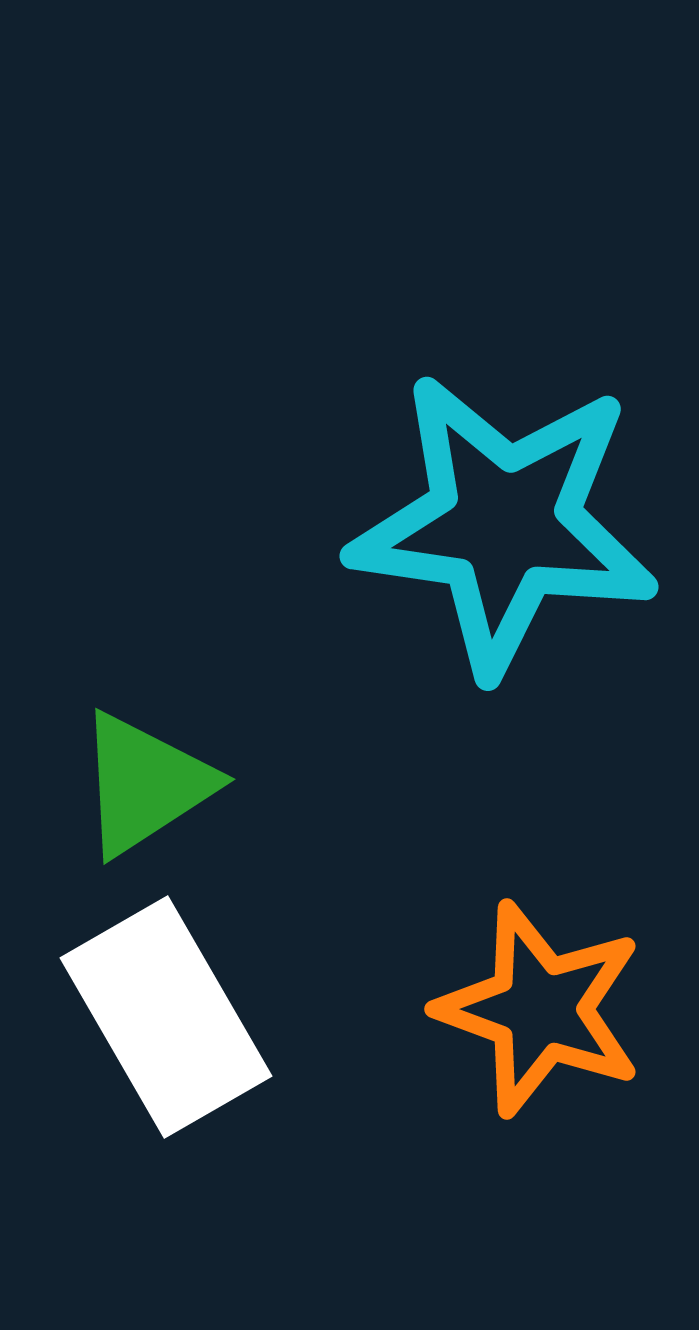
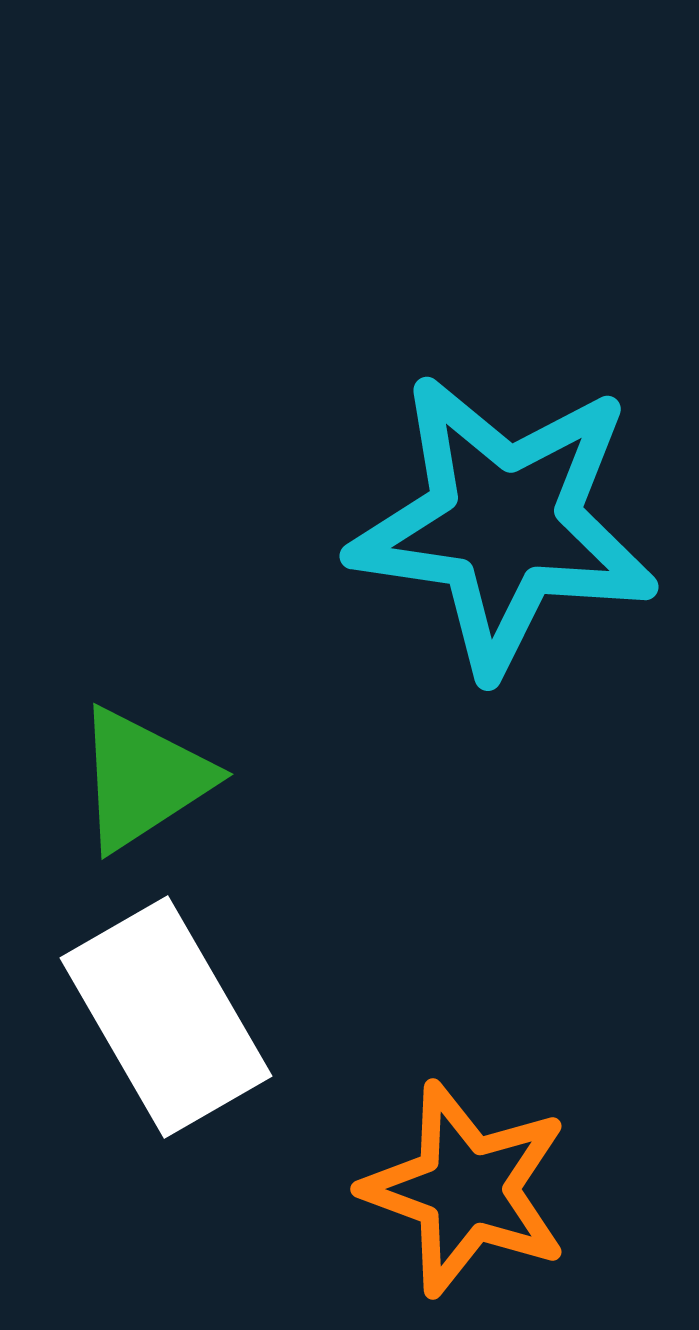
green triangle: moved 2 px left, 5 px up
orange star: moved 74 px left, 180 px down
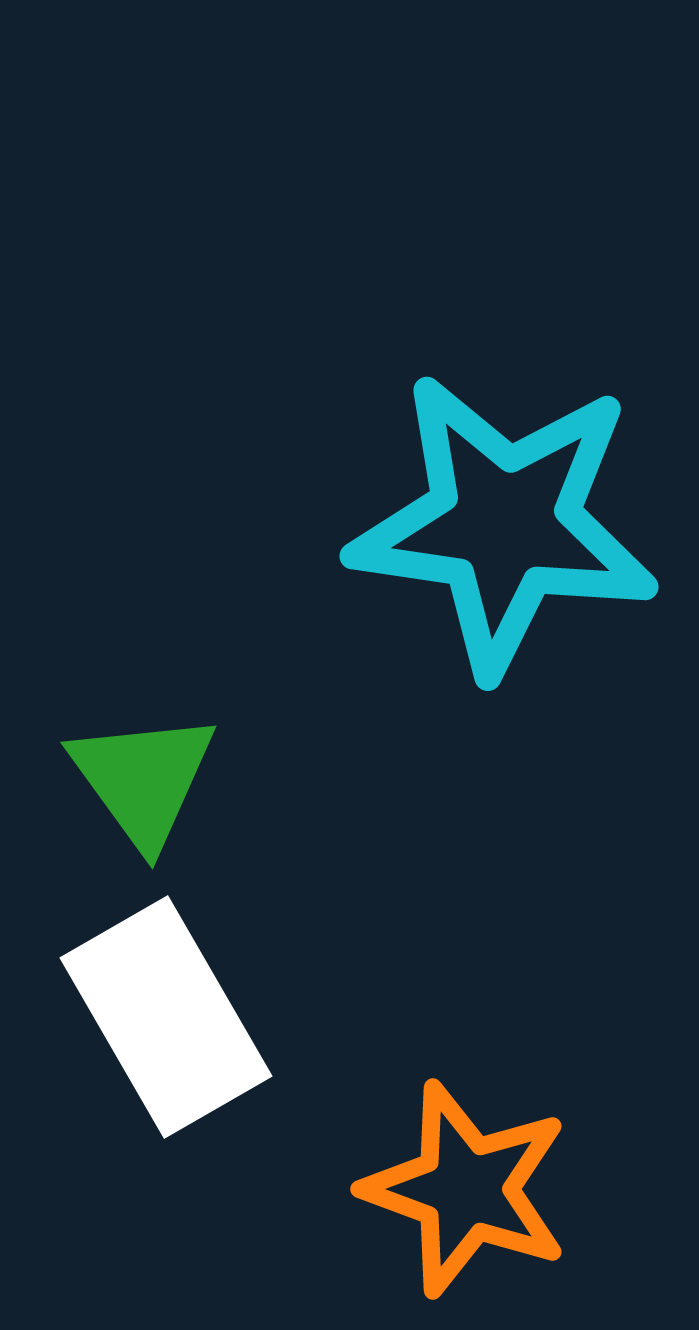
green triangle: rotated 33 degrees counterclockwise
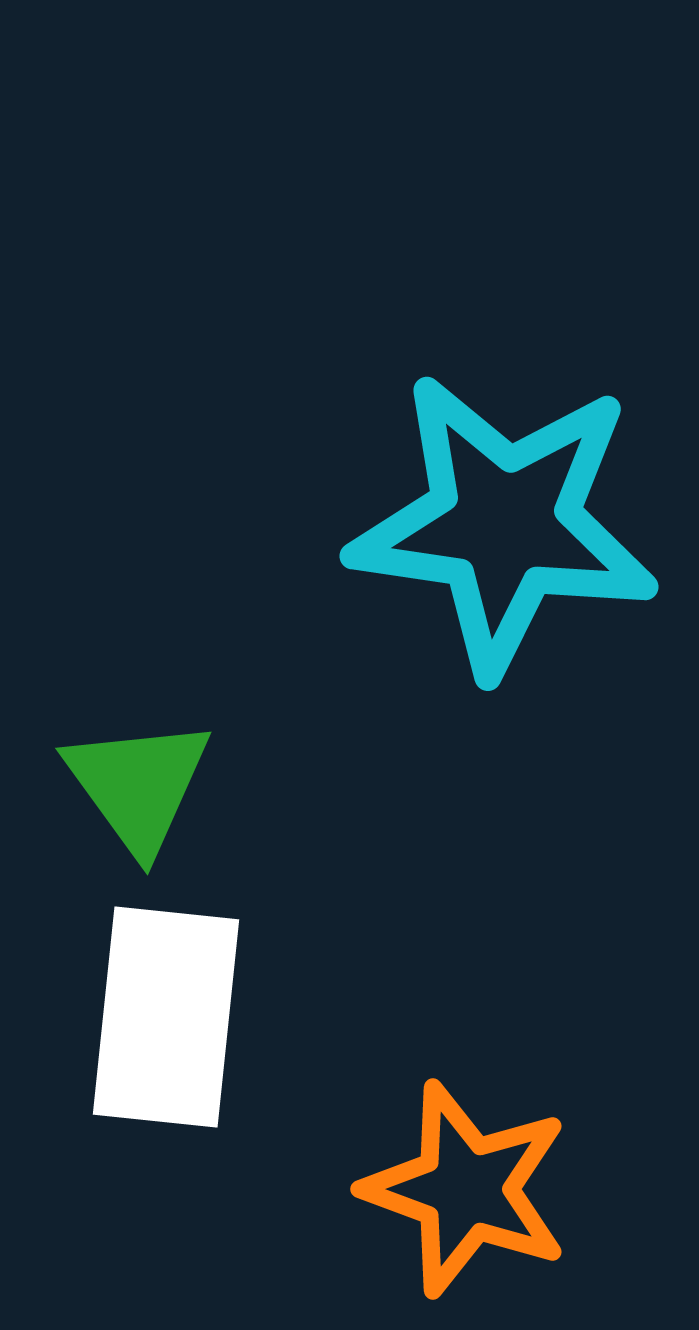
green triangle: moved 5 px left, 6 px down
white rectangle: rotated 36 degrees clockwise
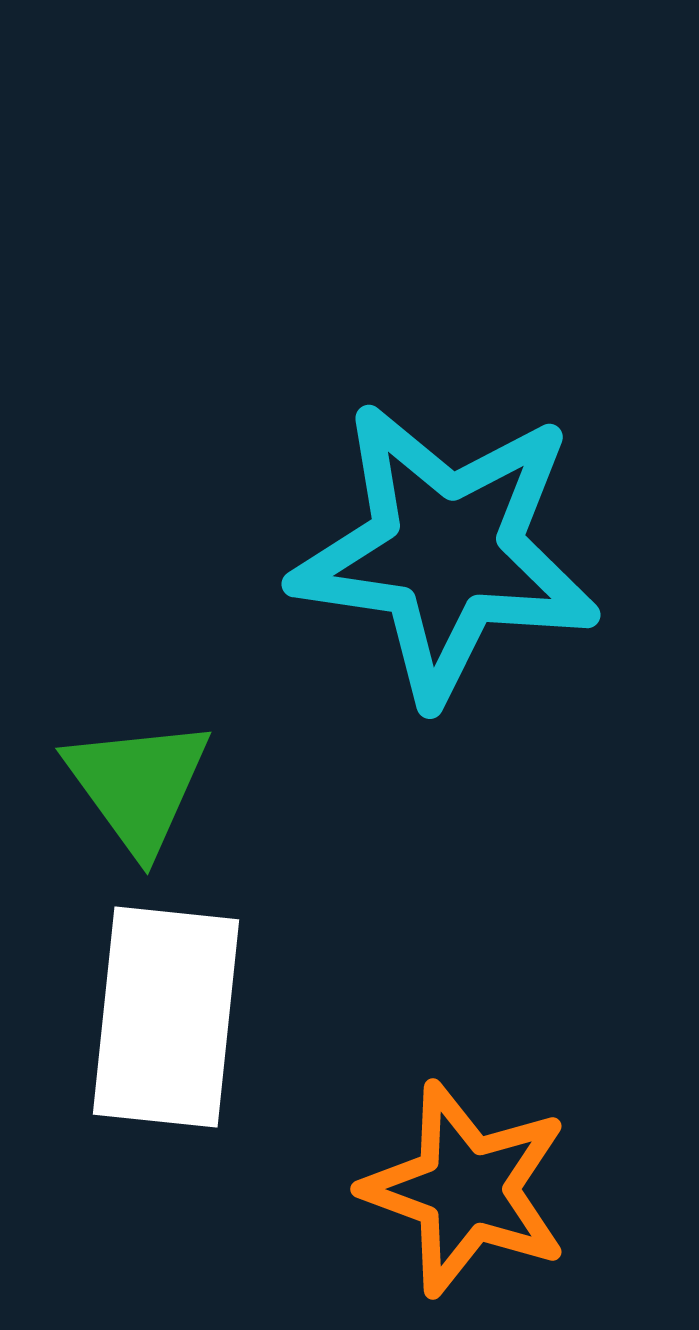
cyan star: moved 58 px left, 28 px down
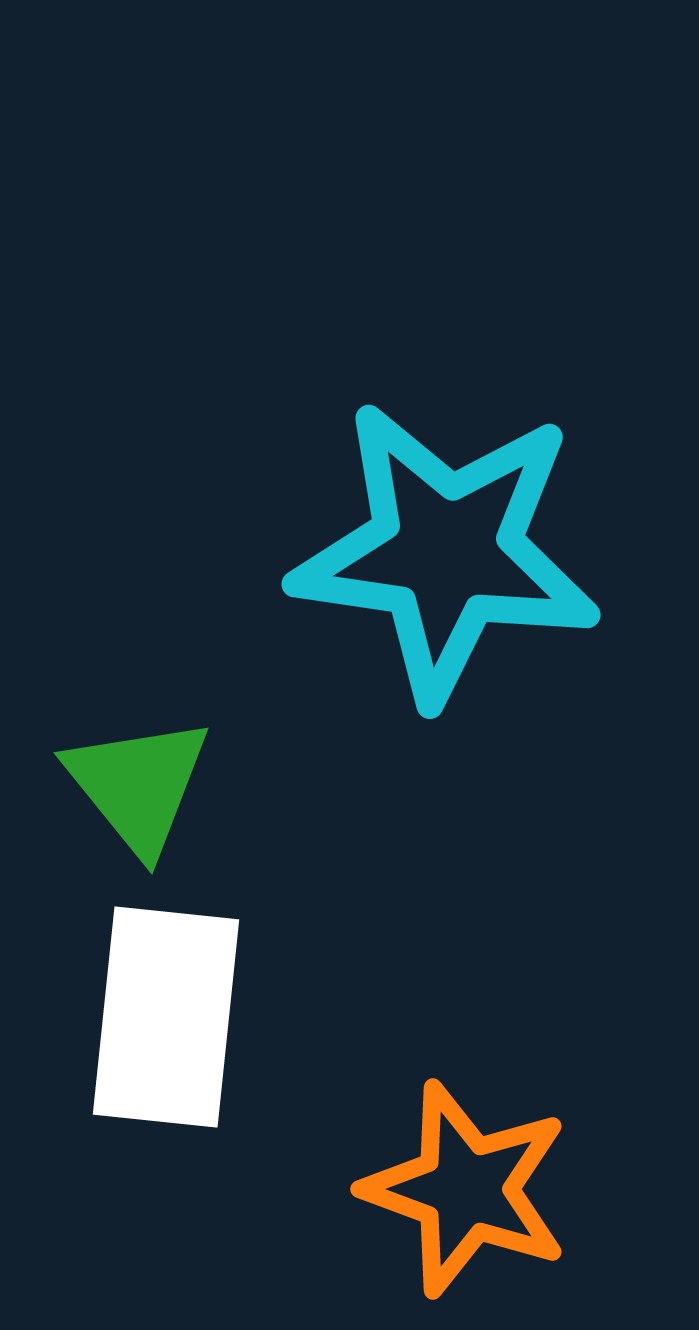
green triangle: rotated 3 degrees counterclockwise
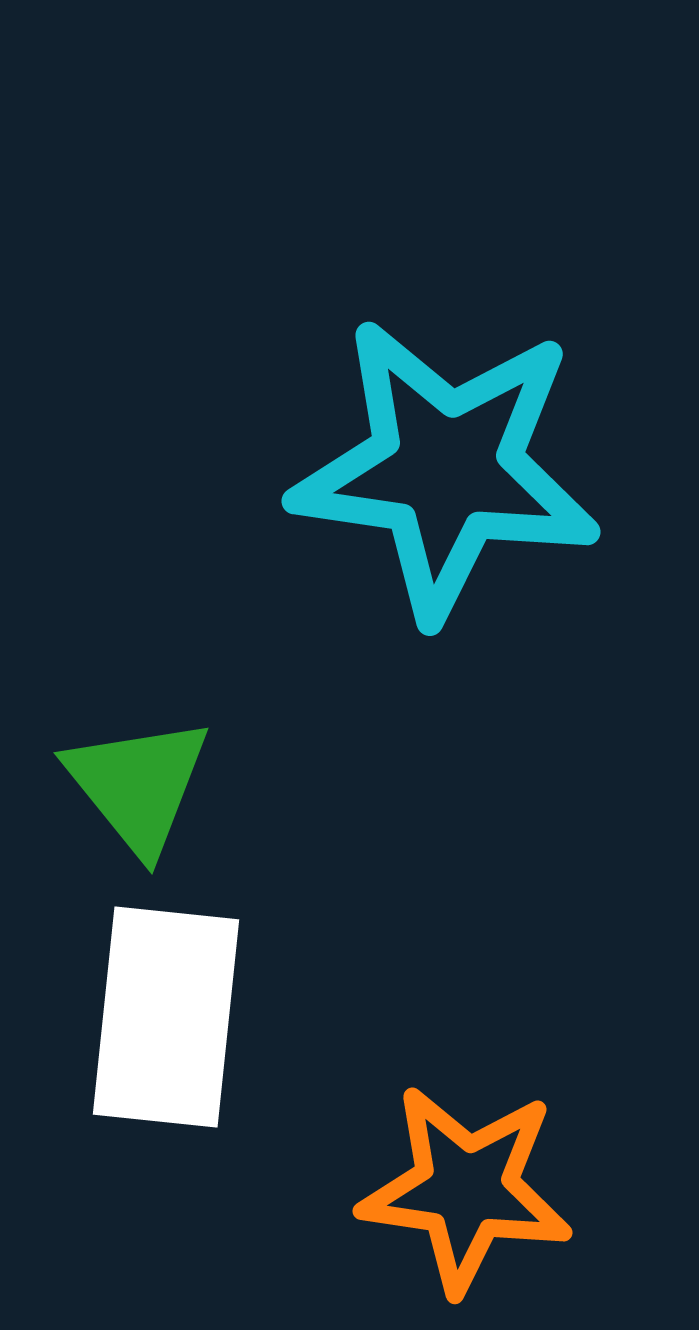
cyan star: moved 83 px up
orange star: rotated 12 degrees counterclockwise
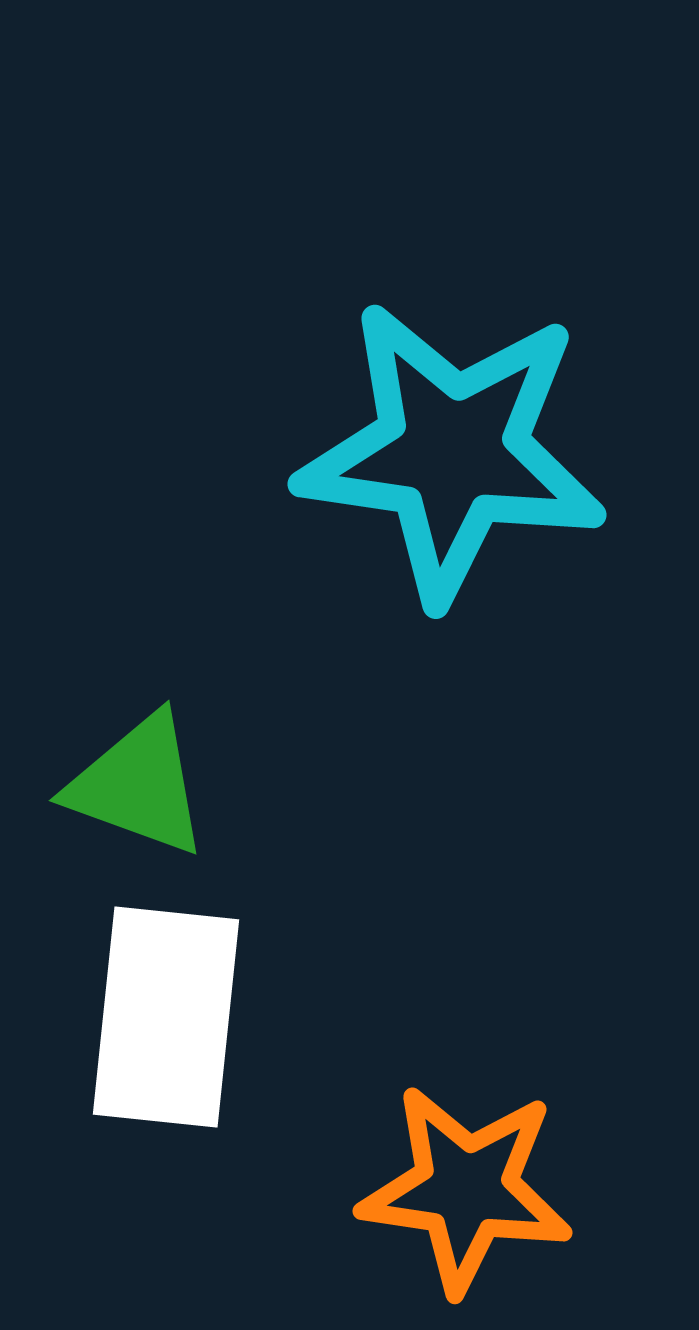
cyan star: moved 6 px right, 17 px up
green triangle: rotated 31 degrees counterclockwise
